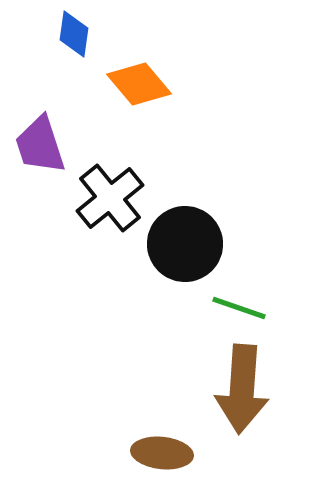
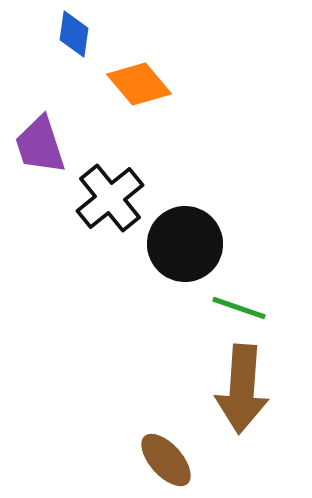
brown ellipse: moved 4 px right, 7 px down; rotated 42 degrees clockwise
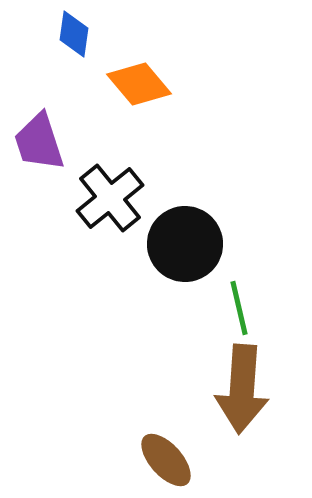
purple trapezoid: moved 1 px left, 3 px up
green line: rotated 58 degrees clockwise
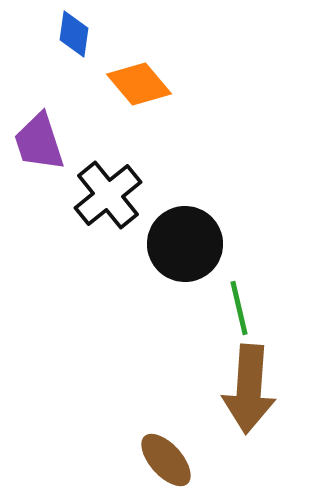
black cross: moved 2 px left, 3 px up
brown arrow: moved 7 px right
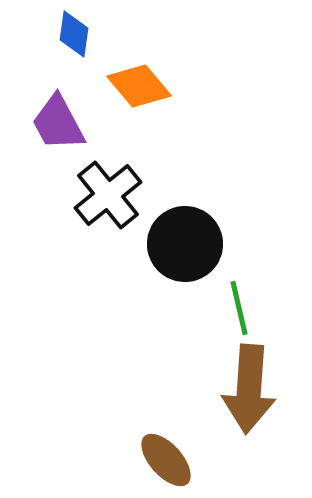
orange diamond: moved 2 px down
purple trapezoid: moved 19 px right, 19 px up; rotated 10 degrees counterclockwise
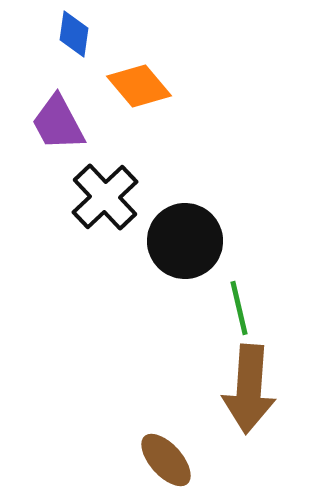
black cross: moved 3 px left, 2 px down; rotated 4 degrees counterclockwise
black circle: moved 3 px up
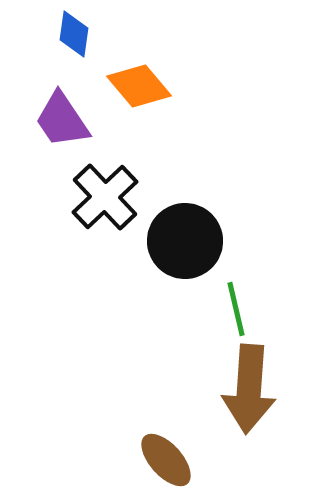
purple trapezoid: moved 4 px right, 3 px up; rotated 6 degrees counterclockwise
green line: moved 3 px left, 1 px down
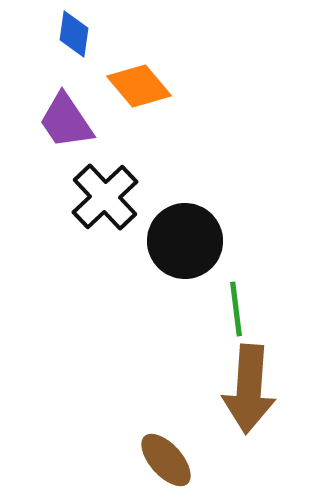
purple trapezoid: moved 4 px right, 1 px down
green line: rotated 6 degrees clockwise
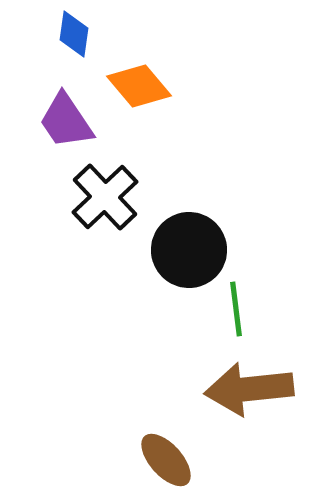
black circle: moved 4 px right, 9 px down
brown arrow: rotated 80 degrees clockwise
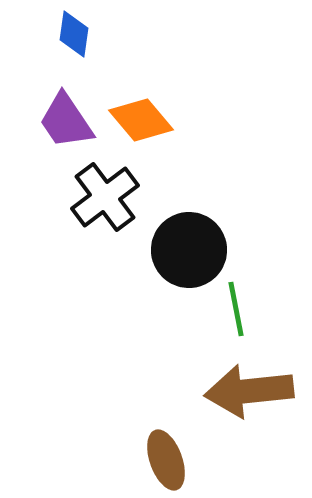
orange diamond: moved 2 px right, 34 px down
black cross: rotated 6 degrees clockwise
green line: rotated 4 degrees counterclockwise
brown arrow: moved 2 px down
brown ellipse: rotated 22 degrees clockwise
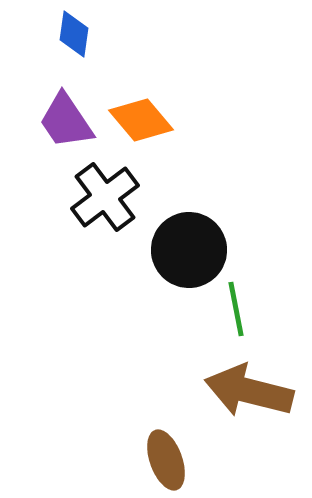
brown arrow: rotated 20 degrees clockwise
